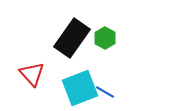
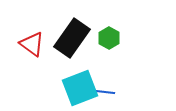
green hexagon: moved 4 px right
red triangle: moved 30 px up; rotated 12 degrees counterclockwise
blue line: rotated 24 degrees counterclockwise
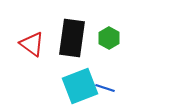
black rectangle: rotated 27 degrees counterclockwise
cyan square: moved 2 px up
blue line: moved 4 px up; rotated 12 degrees clockwise
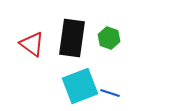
green hexagon: rotated 10 degrees counterclockwise
blue line: moved 5 px right, 5 px down
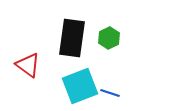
green hexagon: rotated 15 degrees clockwise
red triangle: moved 4 px left, 21 px down
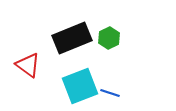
black rectangle: rotated 60 degrees clockwise
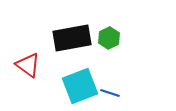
black rectangle: rotated 12 degrees clockwise
